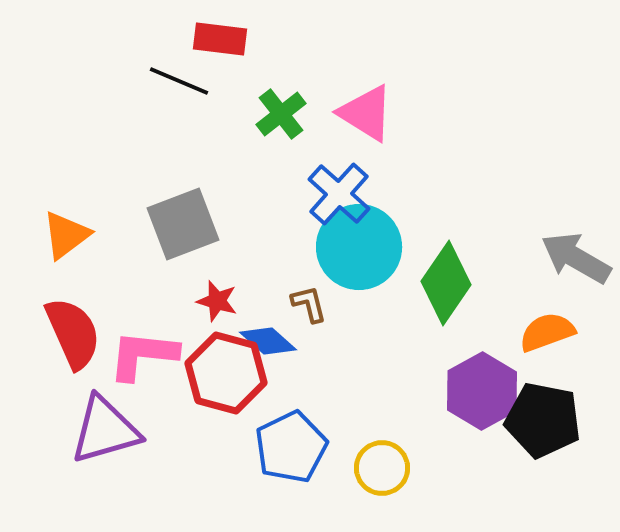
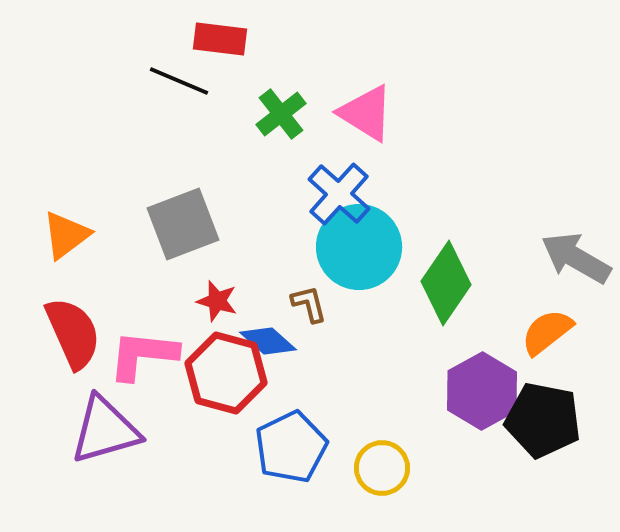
orange semicircle: rotated 18 degrees counterclockwise
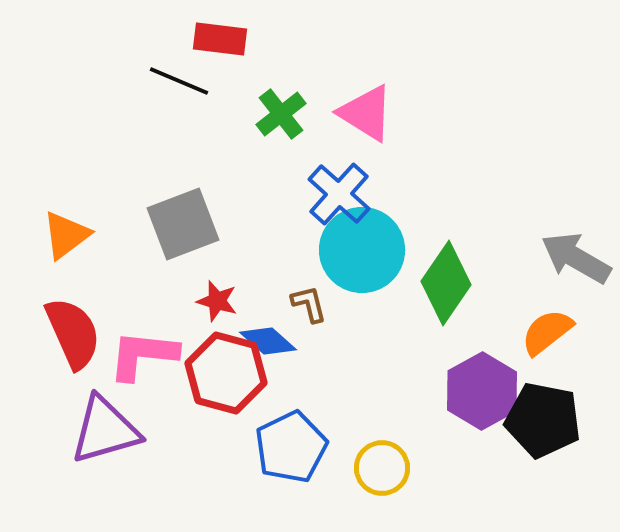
cyan circle: moved 3 px right, 3 px down
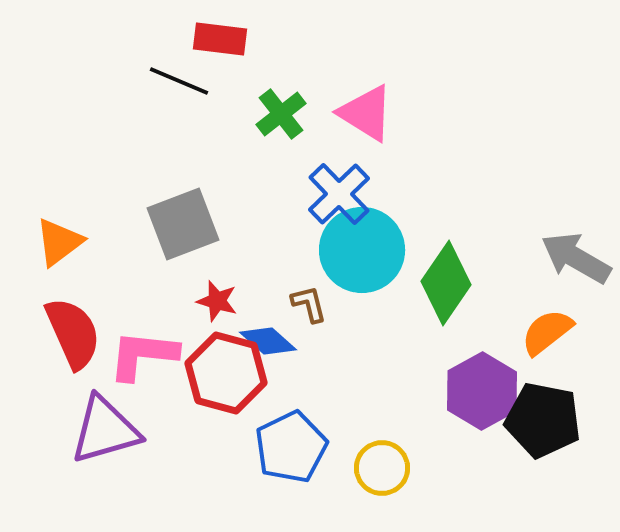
blue cross: rotated 4 degrees clockwise
orange triangle: moved 7 px left, 7 px down
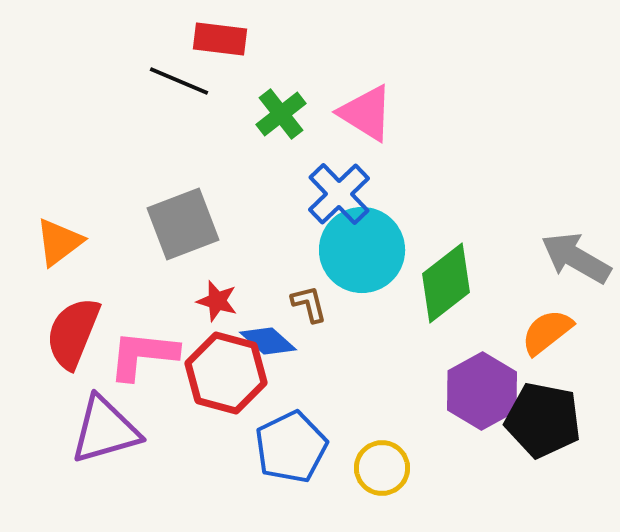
green diamond: rotated 18 degrees clockwise
red semicircle: rotated 134 degrees counterclockwise
